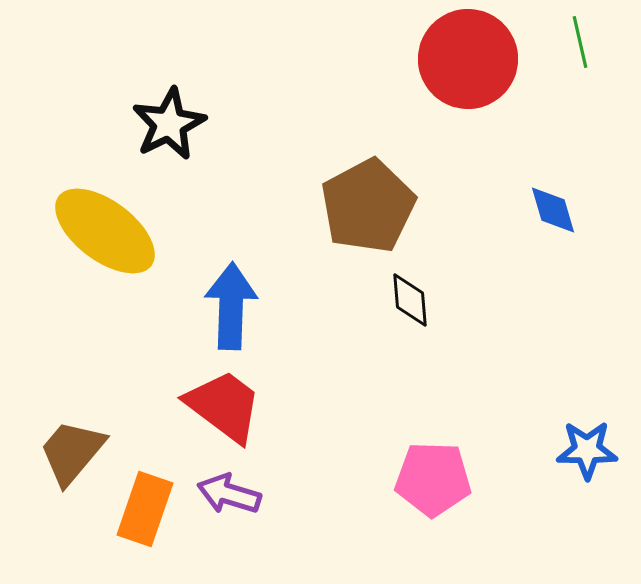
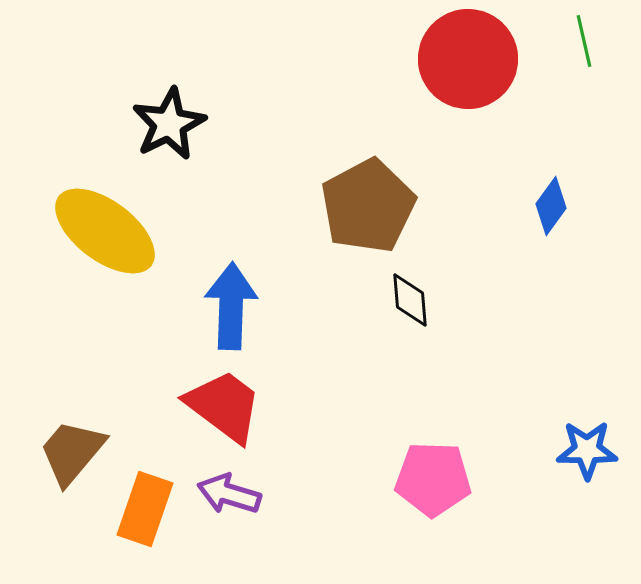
green line: moved 4 px right, 1 px up
blue diamond: moved 2 px left, 4 px up; rotated 52 degrees clockwise
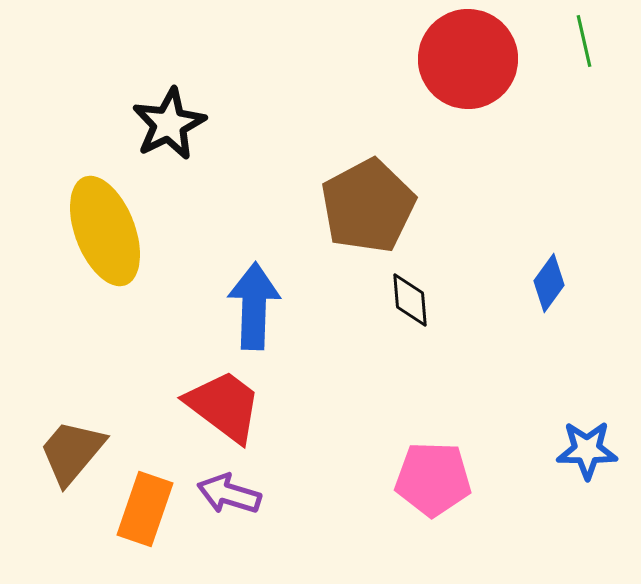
blue diamond: moved 2 px left, 77 px down
yellow ellipse: rotated 32 degrees clockwise
blue arrow: moved 23 px right
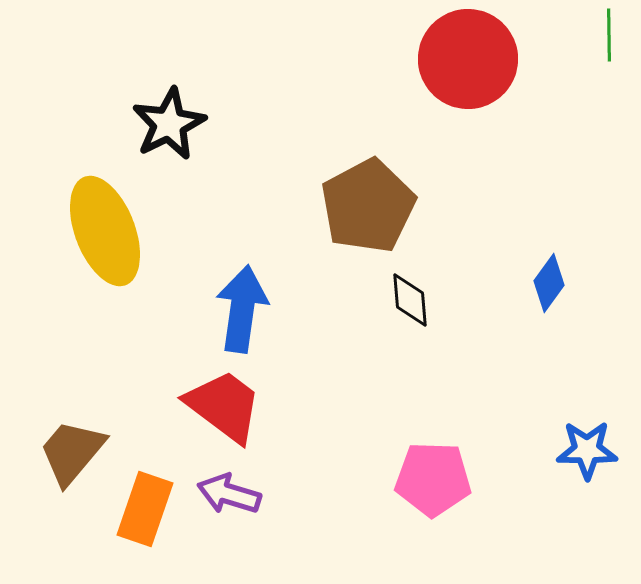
green line: moved 25 px right, 6 px up; rotated 12 degrees clockwise
blue arrow: moved 12 px left, 3 px down; rotated 6 degrees clockwise
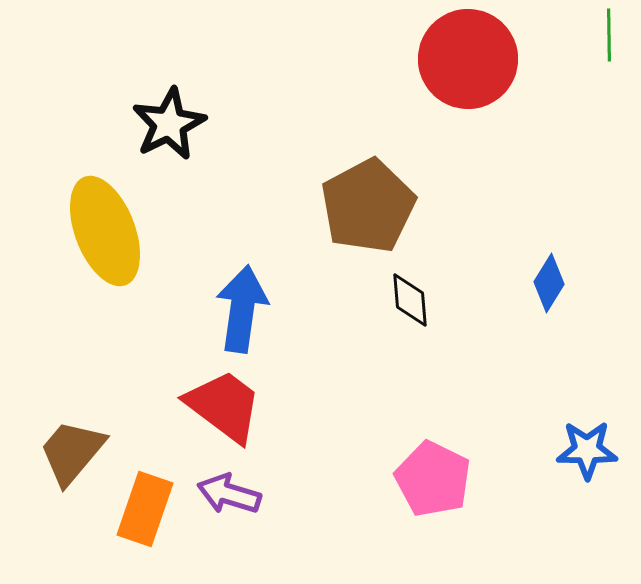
blue diamond: rotated 4 degrees counterclockwise
pink pentagon: rotated 24 degrees clockwise
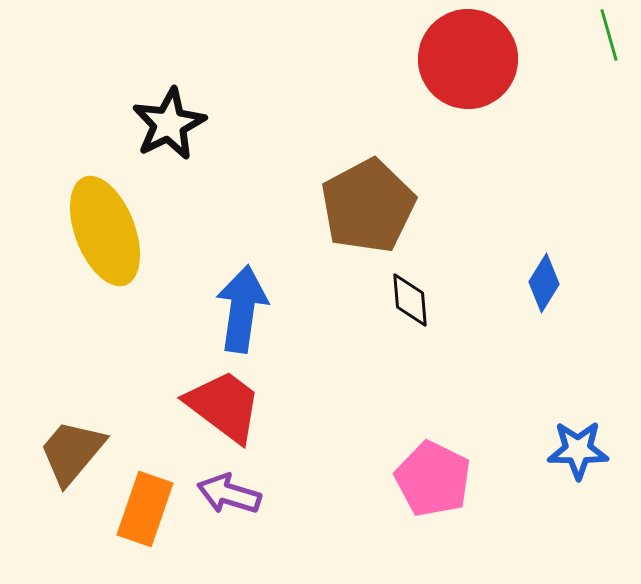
green line: rotated 15 degrees counterclockwise
blue diamond: moved 5 px left
blue star: moved 9 px left
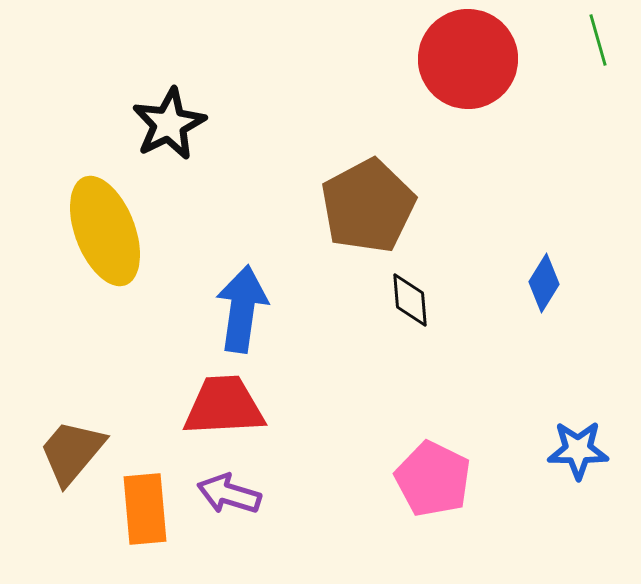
green line: moved 11 px left, 5 px down
red trapezoid: rotated 40 degrees counterclockwise
orange rectangle: rotated 24 degrees counterclockwise
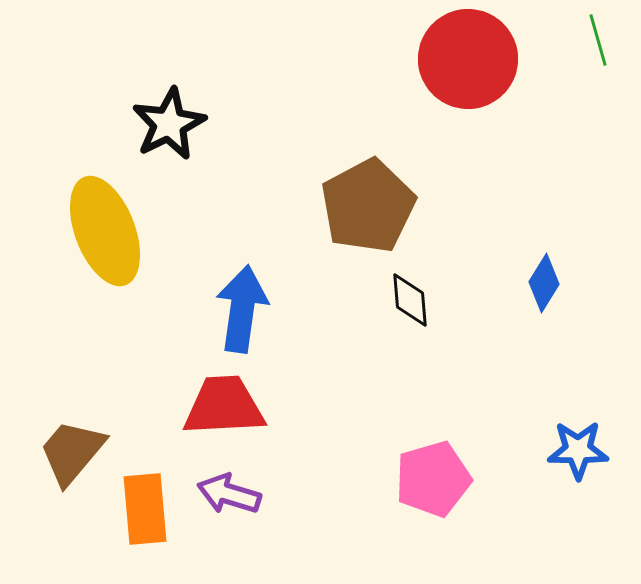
pink pentagon: rotated 30 degrees clockwise
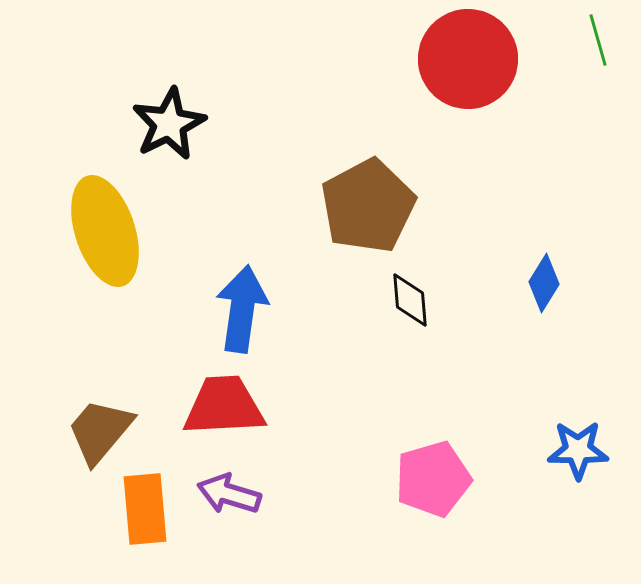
yellow ellipse: rotated 3 degrees clockwise
brown trapezoid: moved 28 px right, 21 px up
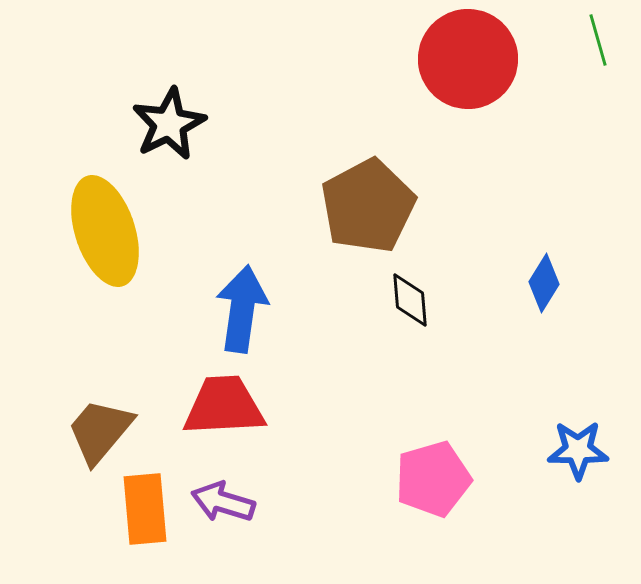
purple arrow: moved 6 px left, 8 px down
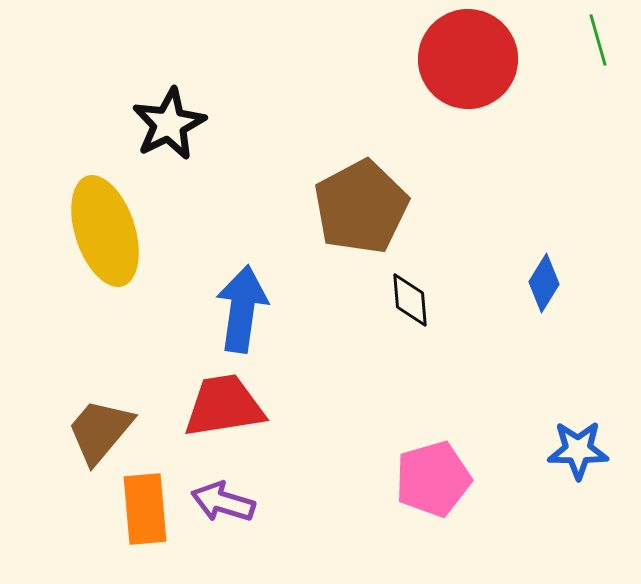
brown pentagon: moved 7 px left, 1 px down
red trapezoid: rotated 6 degrees counterclockwise
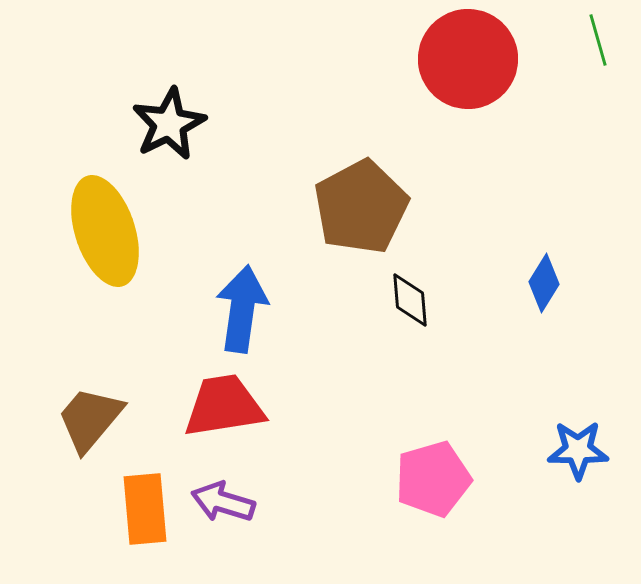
brown trapezoid: moved 10 px left, 12 px up
